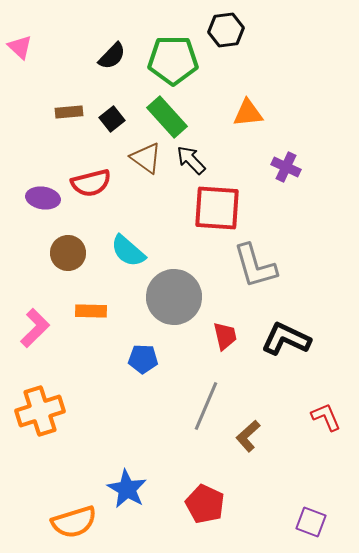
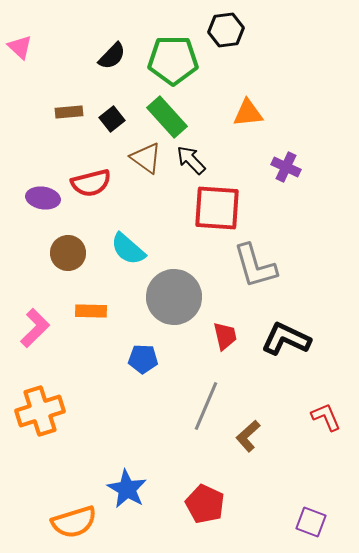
cyan semicircle: moved 2 px up
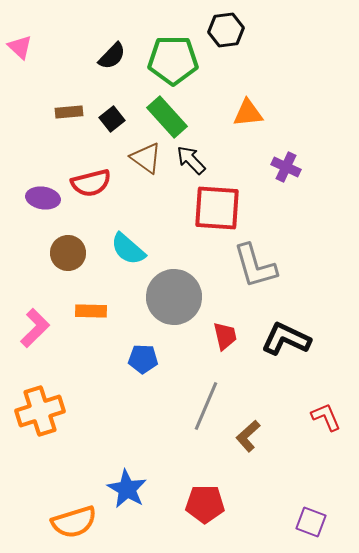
red pentagon: rotated 24 degrees counterclockwise
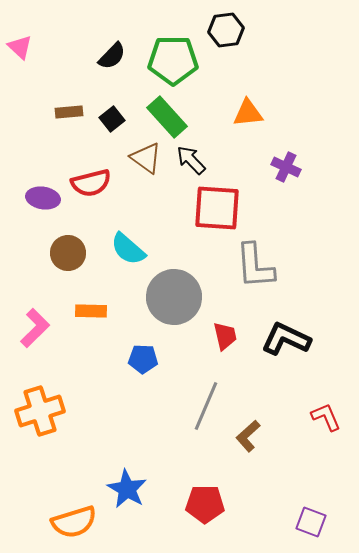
gray L-shape: rotated 12 degrees clockwise
